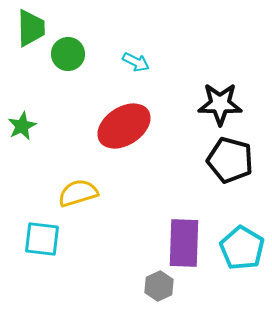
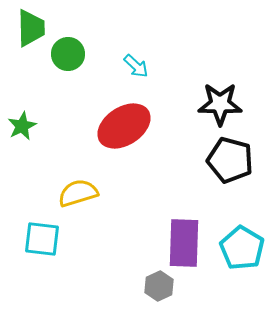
cyan arrow: moved 4 px down; rotated 16 degrees clockwise
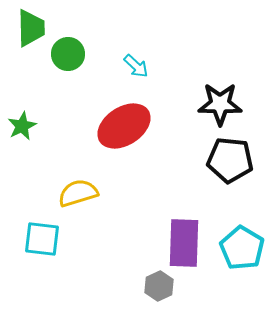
black pentagon: rotated 9 degrees counterclockwise
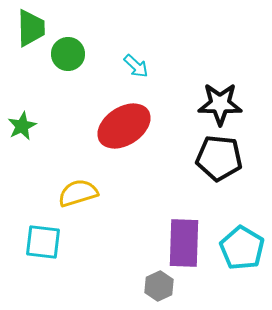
black pentagon: moved 11 px left, 2 px up
cyan square: moved 1 px right, 3 px down
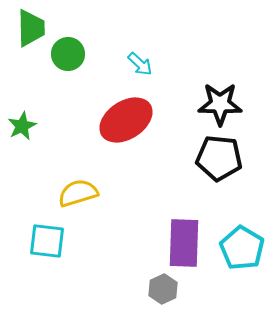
cyan arrow: moved 4 px right, 2 px up
red ellipse: moved 2 px right, 6 px up
cyan square: moved 4 px right, 1 px up
gray hexagon: moved 4 px right, 3 px down
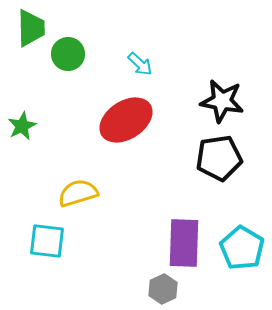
black star: moved 2 px right, 3 px up; rotated 9 degrees clockwise
black pentagon: rotated 15 degrees counterclockwise
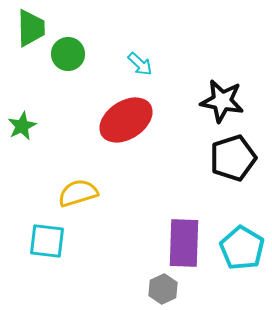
black pentagon: moved 14 px right; rotated 9 degrees counterclockwise
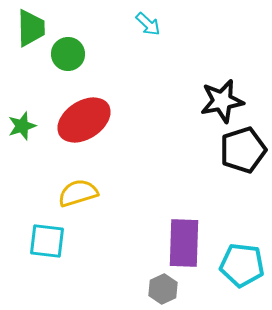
cyan arrow: moved 8 px right, 40 px up
black star: rotated 21 degrees counterclockwise
red ellipse: moved 42 px left
green star: rotated 8 degrees clockwise
black pentagon: moved 10 px right, 8 px up
cyan pentagon: moved 17 px down; rotated 24 degrees counterclockwise
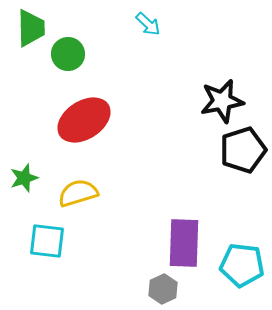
green star: moved 2 px right, 52 px down
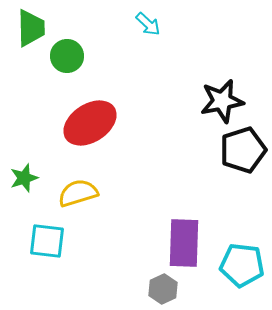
green circle: moved 1 px left, 2 px down
red ellipse: moved 6 px right, 3 px down
